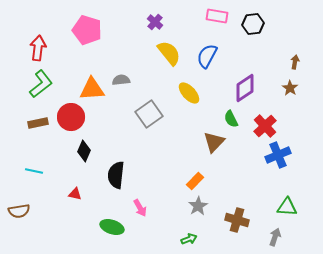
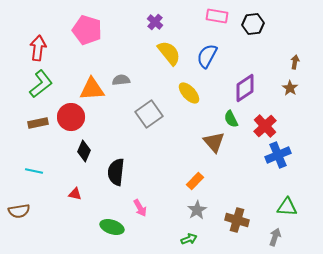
brown triangle: rotated 25 degrees counterclockwise
black semicircle: moved 3 px up
gray star: moved 1 px left, 4 px down
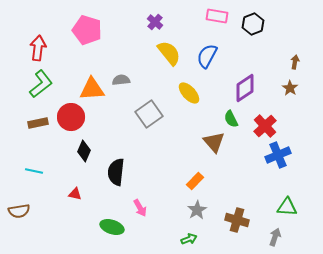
black hexagon: rotated 15 degrees counterclockwise
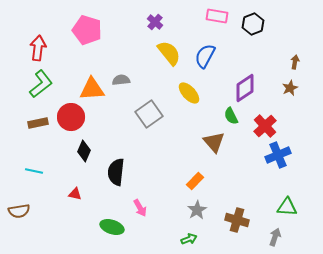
blue semicircle: moved 2 px left
brown star: rotated 14 degrees clockwise
green semicircle: moved 3 px up
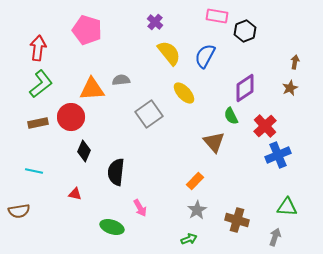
black hexagon: moved 8 px left, 7 px down
yellow ellipse: moved 5 px left
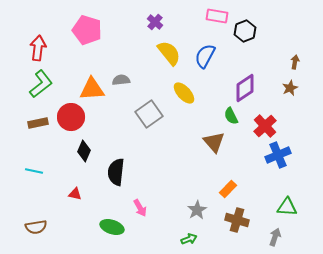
orange rectangle: moved 33 px right, 8 px down
brown semicircle: moved 17 px right, 16 px down
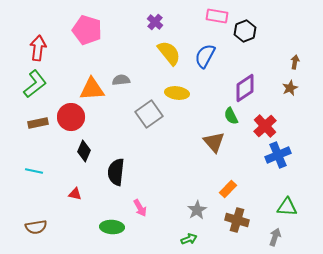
green L-shape: moved 6 px left
yellow ellipse: moved 7 px left; rotated 40 degrees counterclockwise
green ellipse: rotated 15 degrees counterclockwise
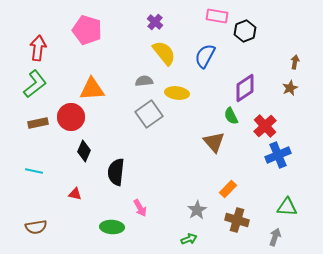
yellow semicircle: moved 5 px left
gray semicircle: moved 23 px right, 1 px down
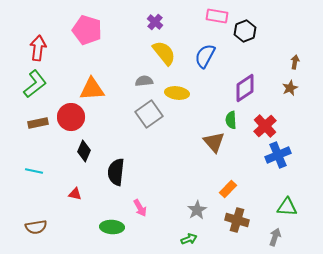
green semicircle: moved 4 px down; rotated 24 degrees clockwise
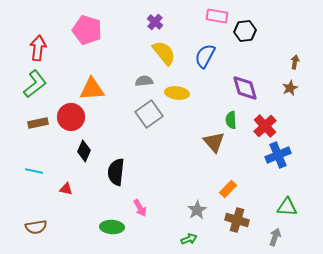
black hexagon: rotated 15 degrees clockwise
purple diamond: rotated 72 degrees counterclockwise
red triangle: moved 9 px left, 5 px up
